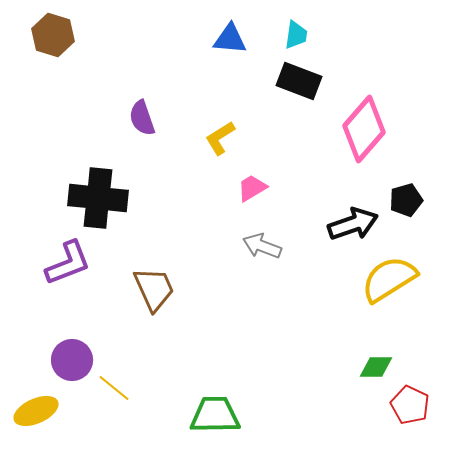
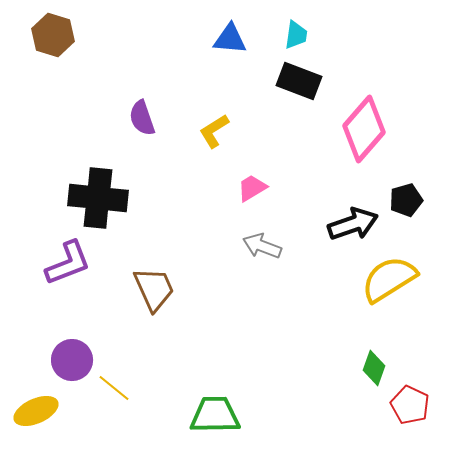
yellow L-shape: moved 6 px left, 7 px up
green diamond: moved 2 px left, 1 px down; rotated 72 degrees counterclockwise
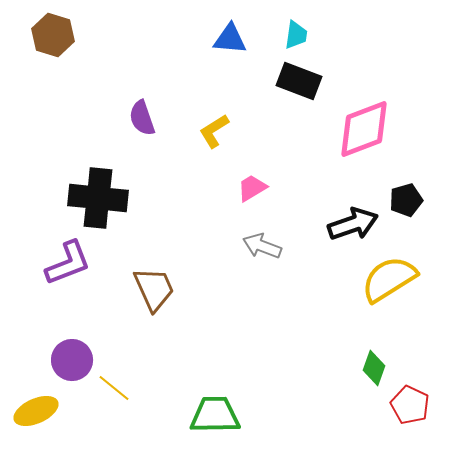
pink diamond: rotated 28 degrees clockwise
